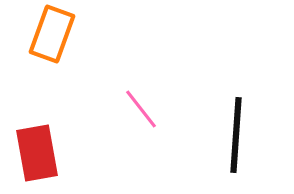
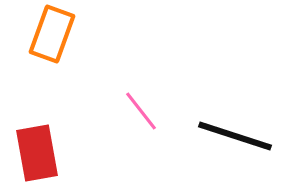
pink line: moved 2 px down
black line: moved 1 px left, 1 px down; rotated 76 degrees counterclockwise
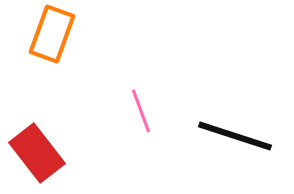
pink line: rotated 18 degrees clockwise
red rectangle: rotated 28 degrees counterclockwise
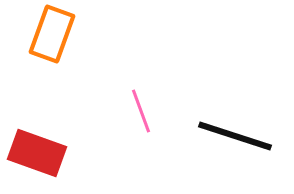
red rectangle: rotated 32 degrees counterclockwise
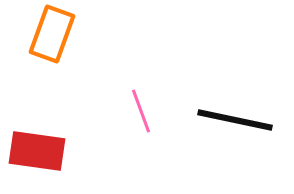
black line: moved 16 px up; rotated 6 degrees counterclockwise
red rectangle: moved 2 px up; rotated 12 degrees counterclockwise
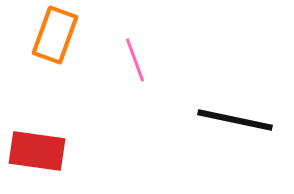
orange rectangle: moved 3 px right, 1 px down
pink line: moved 6 px left, 51 px up
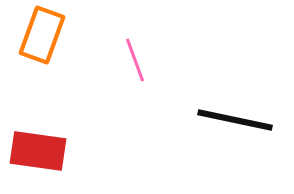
orange rectangle: moved 13 px left
red rectangle: moved 1 px right
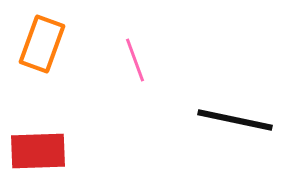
orange rectangle: moved 9 px down
red rectangle: rotated 10 degrees counterclockwise
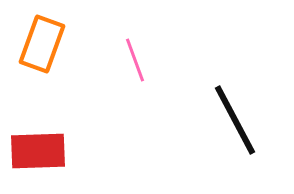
black line: rotated 50 degrees clockwise
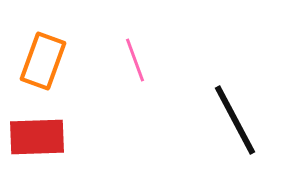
orange rectangle: moved 1 px right, 17 px down
red rectangle: moved 1 px left, 14 px up
